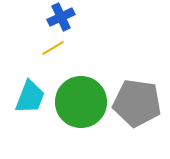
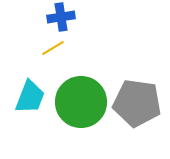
blue cross: rotated 16 degrees clockwise
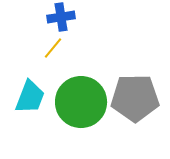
yellow line: rotated 20 degrees counterclockwise
gray pentagon: moved 2 px left, 5 px up; rotated 9 degrees counterclockwise
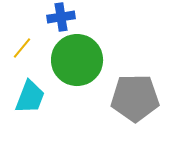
yellow line: moved 31 px left
green circle: moved 4 px left, 42 px up
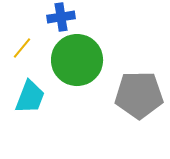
gray pentagon: moved 4 px right, 3 px up
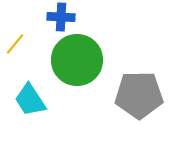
blue cross: rotated 12 degrees clockwise
yellow line: moved 7 px left, 4 px up
cyan trapezoid: moved 3 px down; rotated 126 degrees clockwise
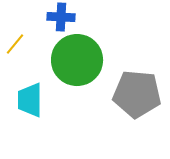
gray pentagon: moved 2 px left, 1 px up; rotated 6 degrees clockwise
cyan trapezoid: rotated 33 degrees clockwise
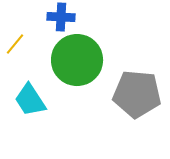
cyan trapezoid: rotated 33 degrees counterclockwise
